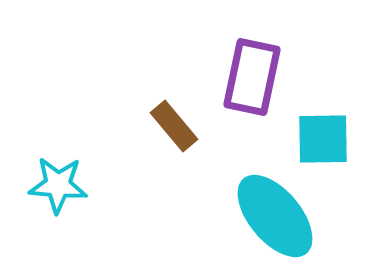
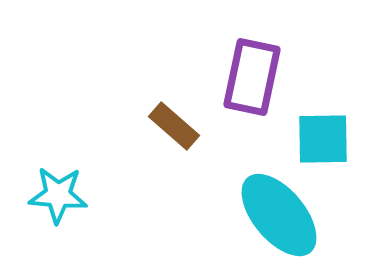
brown rectangle: rotated 9 degrees counterclockwise
cyan star: moved 10 px down
cyan ellipse: moved 4 px right, 1 px up
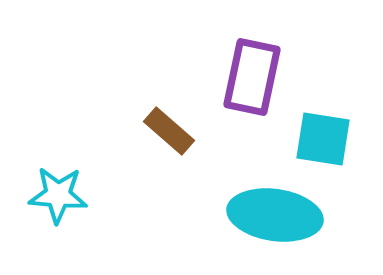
brown rectangle: moved 5 px left, 5 px down
cyan square: rotated 10 degrees clockwise
cyan ellipse: moved 4 px left; rotated 42 degrees counterclockwise
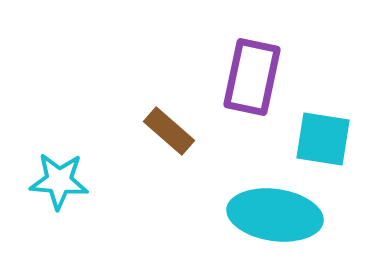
cyan star: moved 1 px right, 14 px up
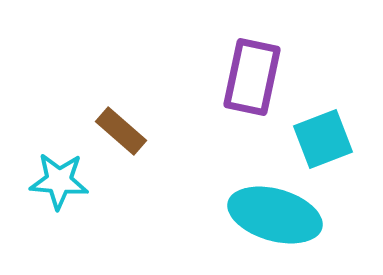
brown rectangle: moved 48 px left
cyan square: rotated 30 degrees counterclockwise
cyan ellipse: rotated 8 degrees clockwise
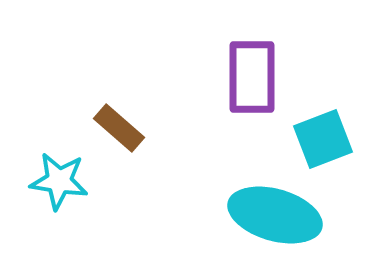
purple rectangle: rotated 12 degrees counterclockwise
brown rectangle: moved 2 px left, 3 px up
cyan star: rotated 4 degrees clockwise
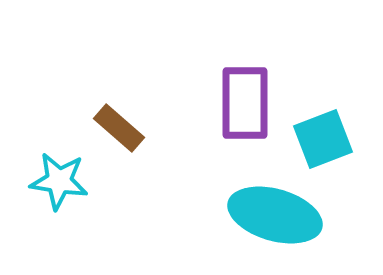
purple rectangle: moved 7 px left, 26 px down
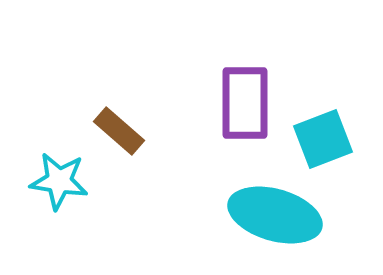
brown rectangle: moved 3 px down
